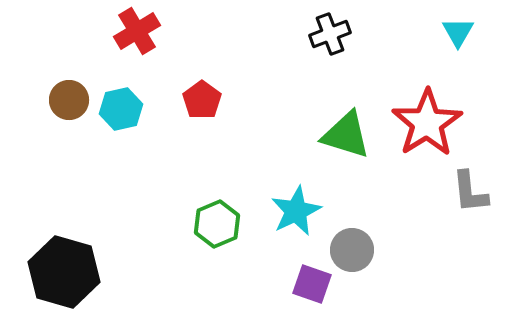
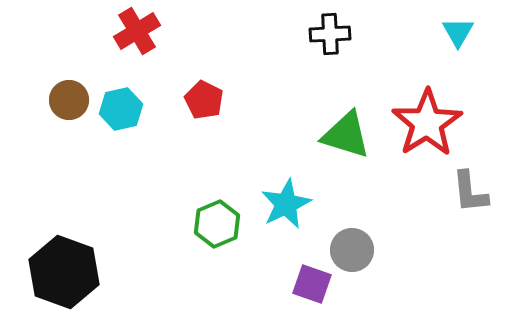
black cross: rotated 18 degrees clockwise
red pentagon: moved 2 px right; rotated 9 degrees counterclockwise
cyan star: moved 10 px left, 7 px up
black hexagon: rotated 4 degrees clockwise
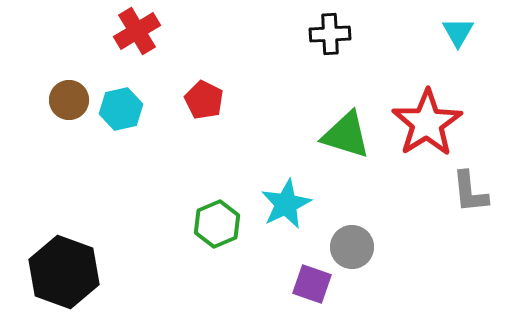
gray circle: moved 3 px up
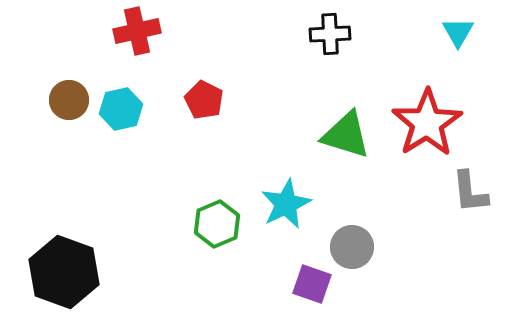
red cross: rotated 18 degrees clockwise
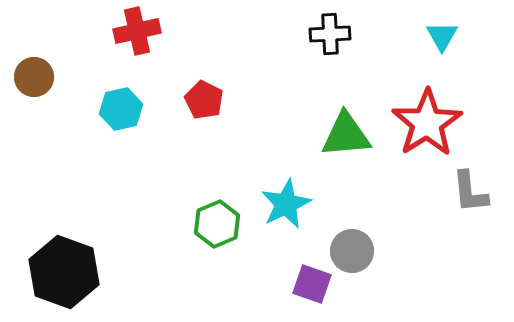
cyan triangle: moved 16 px left, 4 px down
brown circle: moved 35 px left, 23 px up
green triangle: rotated 22 degrees counterclockwise
gray circle: moved 4 px down
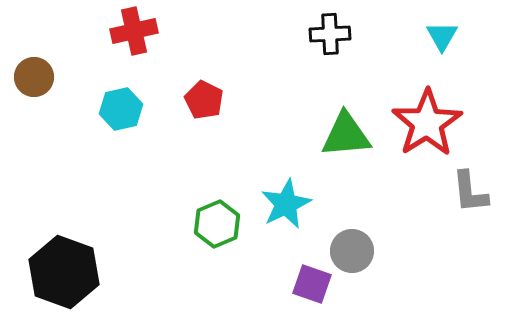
red cross: moved 3 px left
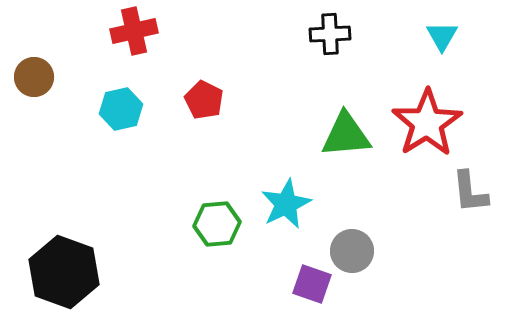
green hexagon: rotated 18 degrees clockwise
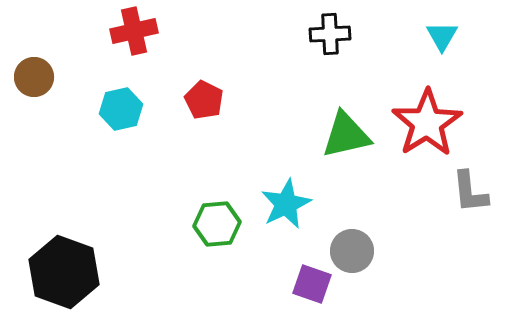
green triangle: rotated 8 degrees counterclockwise
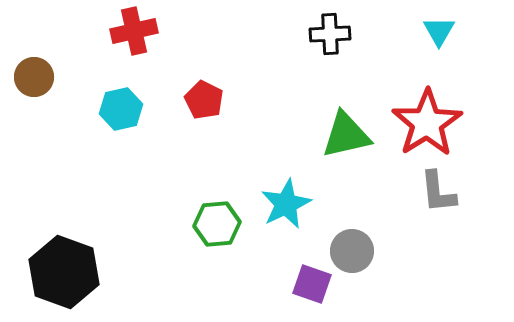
cyan triangle: moved 3 px left, 5 px up
gray L-shape: moved 32 px left
